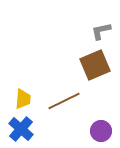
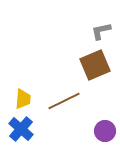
purple circle: moved 4 px right
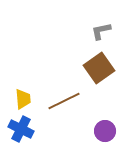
brown square: moved 4 px right, 3 px down; rotated 12 degrees counterclockwise
yellow trapezoid: rotated 10 degrees counterclockwise
blue cross: rotated 15 degrees counterclockwise
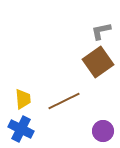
brown square: moved 1 px left, 6 px up
purple circle: moved 2 px left
